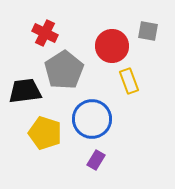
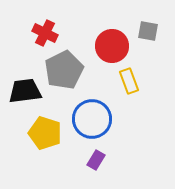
gray pentagon: rotated 6 degrees clockwise
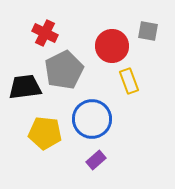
black trapezoid: moved 4 px up
yellow pentagon: rotated 12 degrees counterclockwise
purple rectangle: rotated 18 degrees clockwise
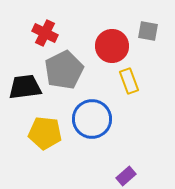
purple rectangle: moved 30 px right, 16 px down
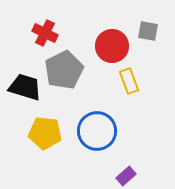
black trapezoid: rotated 24 degrees clockwise
blue circle: moved 5 px right, 12 px down
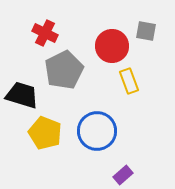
gray square: moved 2 px left
black trapezoid: moved 3 px left, 8 px down
yellow pentagon: rotated 16 degrees clockwise
purple rectangle: moved 3 px left, 1 px up
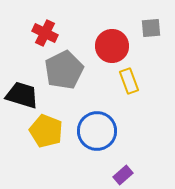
gray square: moved 5 px right, 3 px up; rotated 15 degrees counterclockwise
yellow pentagon: moved 1 px right, 2 px up
